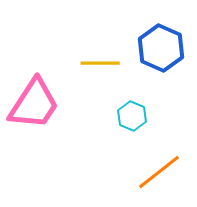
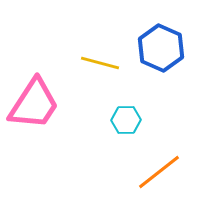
yellow line: rotated 15 degrees clockwise
cyan hexagon: moved 6 px left, 4 px down; rotated 24 degrees counterclockwise
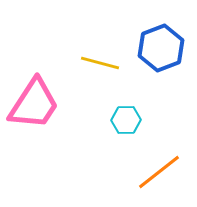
blue hexagon: rotated 15 degrees clockwise
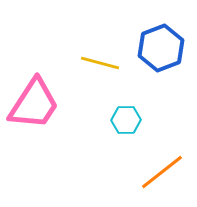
orange line: moved 3 px right
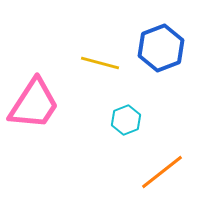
cyan hexagon: rotated 20 degrees counterclockwise
